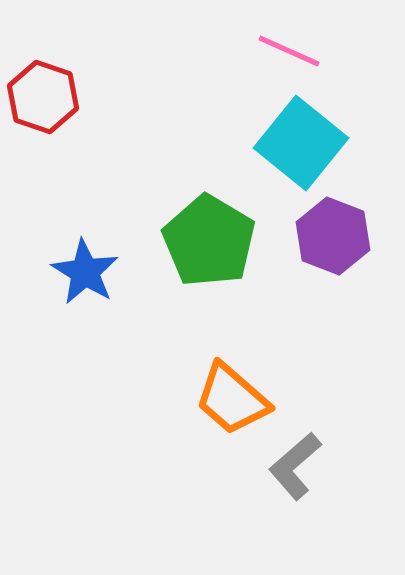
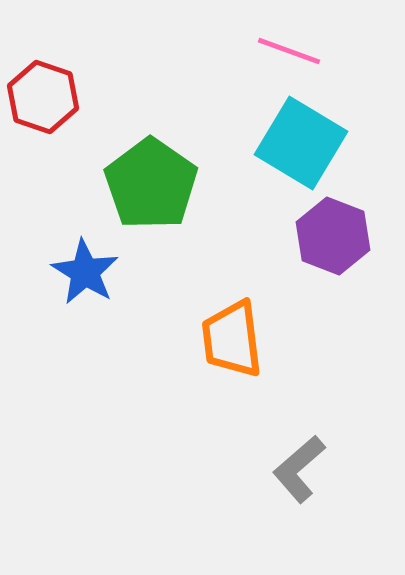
pink line: rotated 4 degrees counterclockwise
cyan square: rotated 8 degrees counterclockwise
green pentagon: moved 58 px left, 57 px up; rotated 4 degrees clockwise
orange trapezoid: moved 60 px up; rotated 42 degrees clockwise
gray L-shape: moved 4 px right, 3 px down
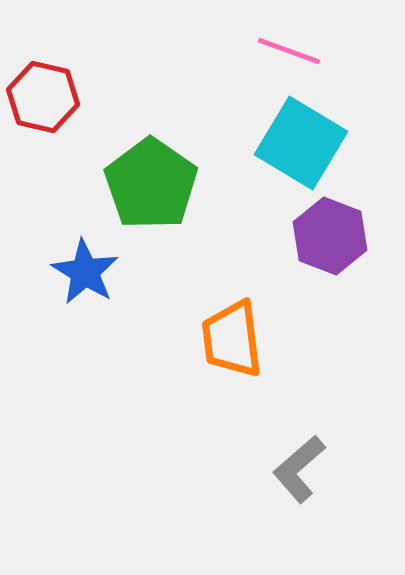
red hexagon: rotated 6 degrees counterclockwise
purple hexagon: moved 3 px left
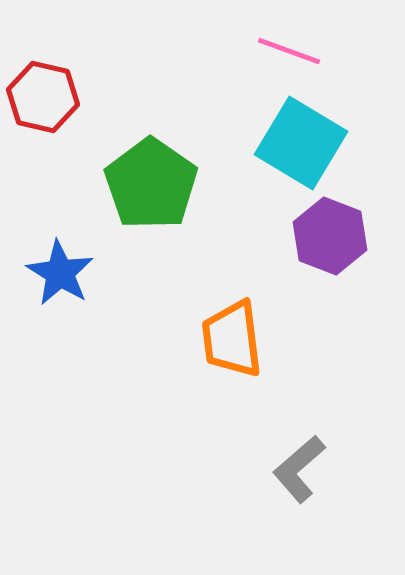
blue star: moved 25 px left, 1 px down
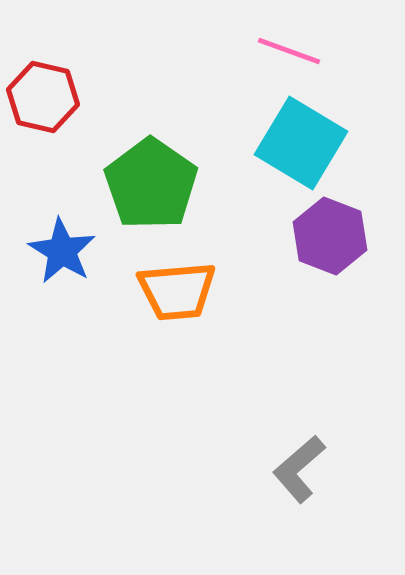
blue star: moved 2 px right, 22 px up
orange trapezoid: moved 55 px left, 48 px up; rotated 88 degrees counterclockwise
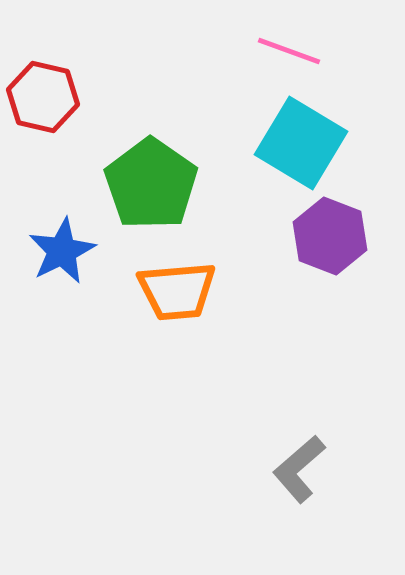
blue star: rotated 14 degrees clockwise
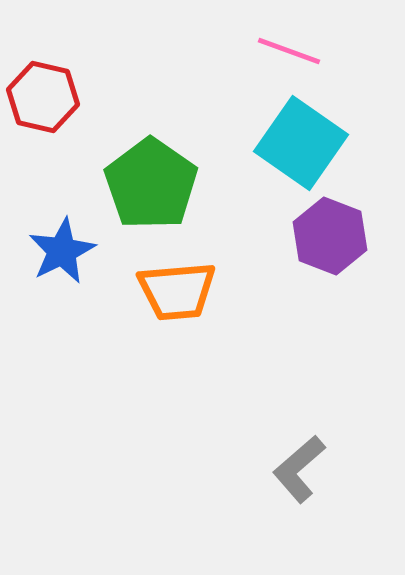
cyan square: rotated 4 degrees clockwise
